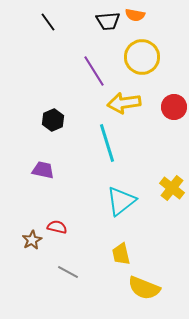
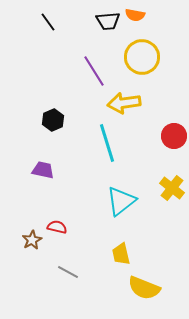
red circle: moved 29 px down
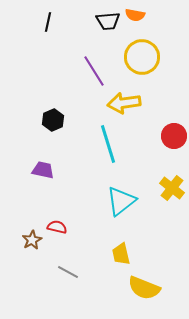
black line: rotated 48 degrees clockwise
cyan line: moved 1 px right, 1 px down
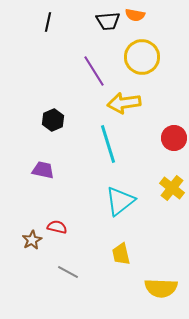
red circle: moved 2 px down
cyan triangle: moved 1 px left
yellow semicircle: moved 17 px right; rotated 20 degrees counterclockwise
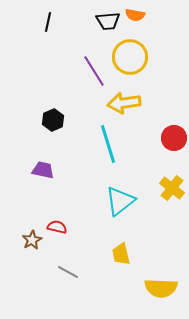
yellow circle: moved 12 px left
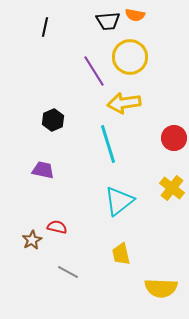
black line: moved 3 px left, 5 px down
cyan triangle: moved 1 px left
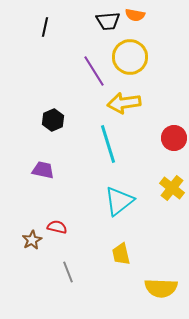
gray line: rotated 40 degrees clockwise
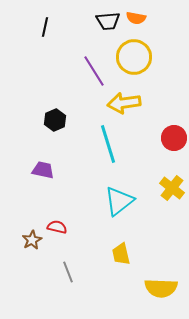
orange semicircle: moved 1 px right, 3 px down
yellow circle: moved 4 px right
black hexagon: moved 2 px right
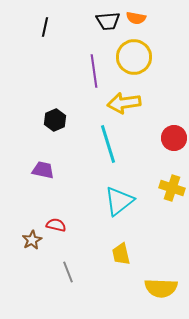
purple line: rotated 24 degrees clockwise
yellow cross: rotated 20 degrees counterclockwise
red semicircle: moved 1 px left, 2 px up
